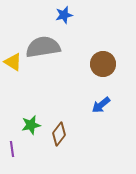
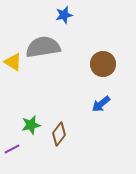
blue arrow: moved 1 px up
purple line: rotated 70 degrees clockwise
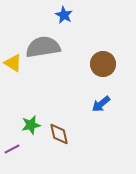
blue star: rotated 30 degrees counterclockwise
yellow triangle: moved 1 px down
brown diamond: rotated 50 degrees counterclockwise
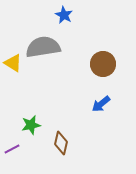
brown diamond: moved 2 px right, 9 px down; rotated 25 degrees clockwise
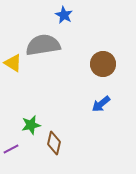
gray semicircle: moved 2 px up
brown diamond: moved 7 px left
purple line: moved 1 px left
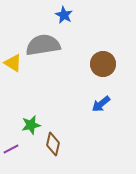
brown diamond: moved 1 px left, 1 px down
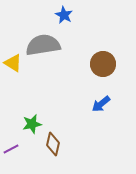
green star: moved 1 px right, 1 px up
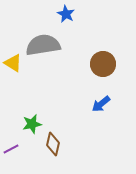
blue star: moved 2 px right, 1 px up
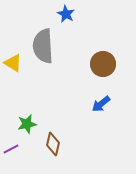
gray semicircle: moved 1 px down; rotated 84 degrees counterclockwise
green star: moved 5 px left
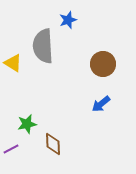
blue star: moved 2 px right, 6 px down; rotated 24 degrees clockwise
brown diamond: rotated 15 degrees counterclockwise
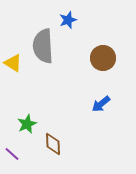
brown circle: moved 6 px up
green star: rotated 12 degrees counterclockwise
purple line: moved 1 px right, 5 px down; rotated 70 degrees clockwise
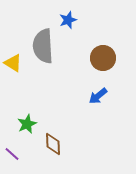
blue arrow: moved 3 px left, 8 px up
